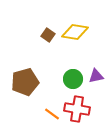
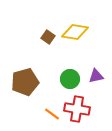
brown square: moved 2 px down
green circle: moved 3 px left
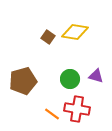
purple triangle: rotated 28 degrees clockwise
brown pentagon: moved 2 px left, 1 px up
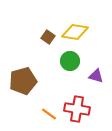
green circle: moved 18 px up
orange line: moved 3 px left
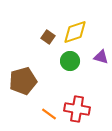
yellow diamond: rotated 28 degrees counterclockwise
purple triangle: moved 5 px right, 19 px up
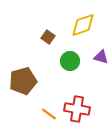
yellow diamond: moved 8 px right, 7 px up
